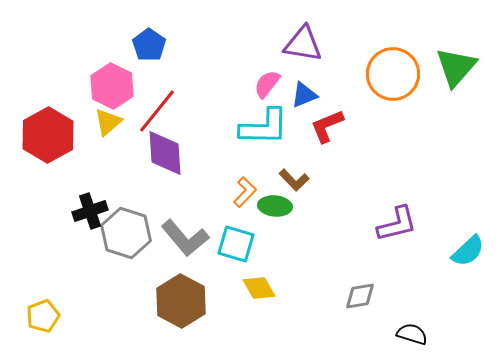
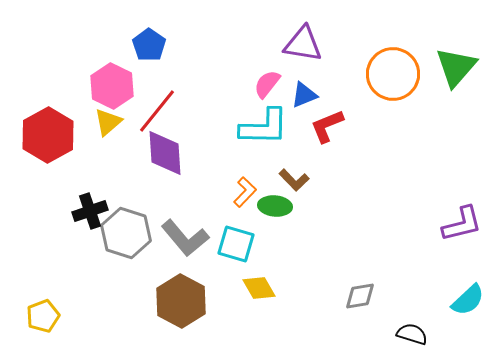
purple L-shape: moved 65 px right
cyan semicircle: moved 49 px down
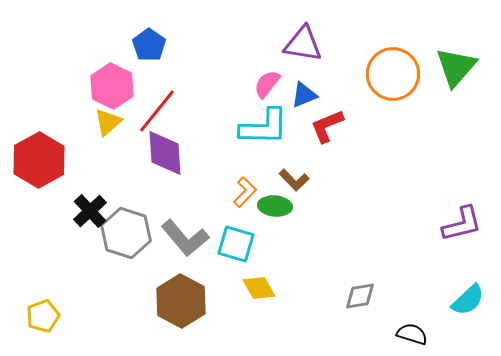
red hexagon: moved 9 px left, 25 px down
black cross: rotated 24 degrees counterclockwise
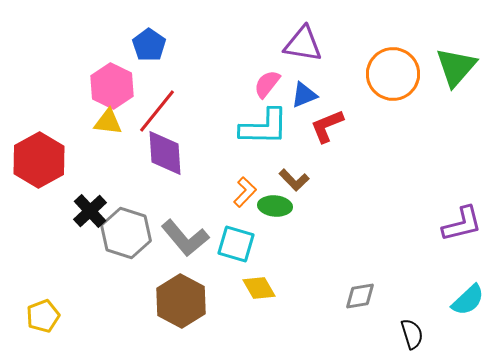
yellow triangle: rotated 48 degrees clockwise
black semicircle: rotated 56 degrees clockwise
